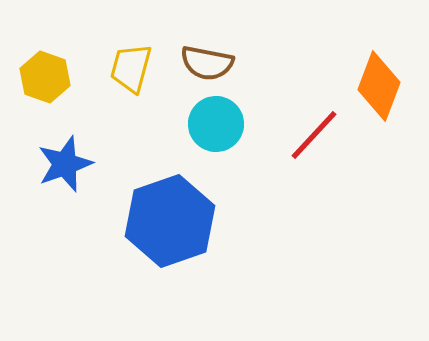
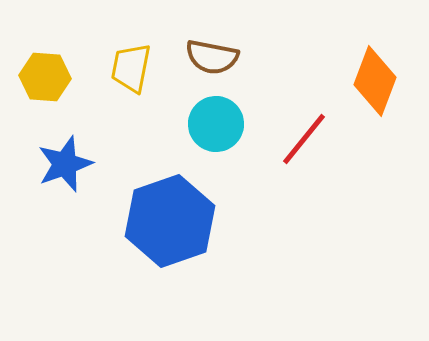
brown semicircle: moved 5 px right, 6 px up
yellow trapezoid: rotated 4 degrees counterclockwise
yellow hexagon: rotated 15 degrees counterclockwise
orange diamond: moved 4 px left, 5 px up
red line: moved 10 px left, 4 px down; rotated 4 degrees counterclockwise
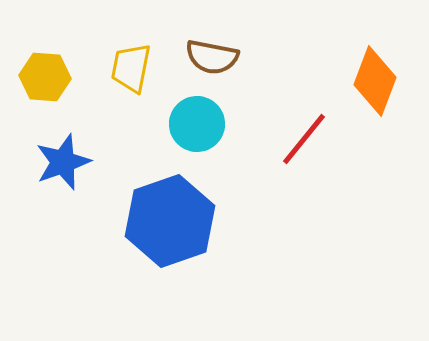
cyan circle: moved 19 px left
blue star: moved 2 px left, 2 px up
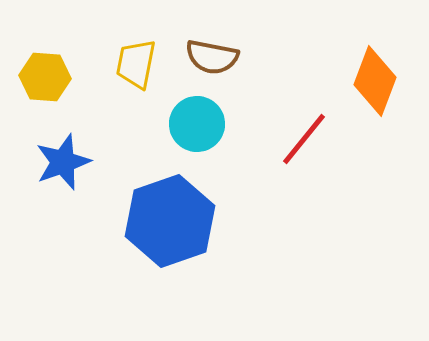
yellow trapezoid: moved 5 px right, 4 px up
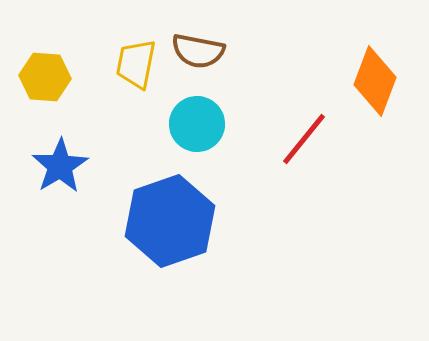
brown semicircle: moved 14 px left, 6 px up
blue star: moved 3 px left, 4 px down; rotated 12 degrees counterclockwise
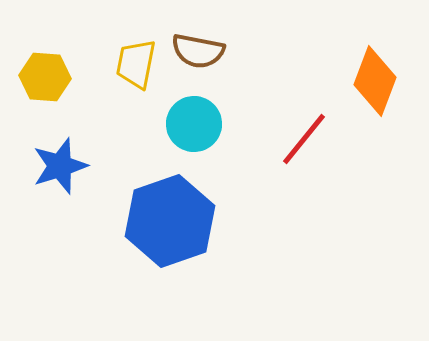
cyan circle: moved 3 px left
blue star: rotated 14 degrees clockwise
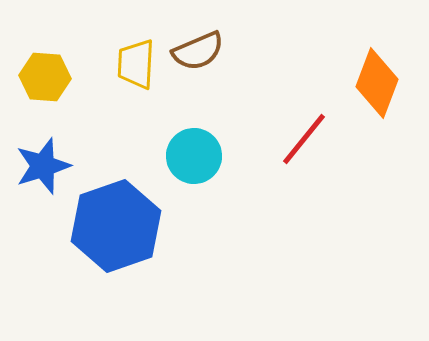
brown semicircle: rotated 34 degrees counterclockwise
yellow trapezoid: rotated 8 degrees counterclockwise
orange diamond: moved 2 px right, 2 px down
cyan circle: moved 32 px down
blue star: moved 17 px left
blue hexagon: moved 54 px left, 5 px down
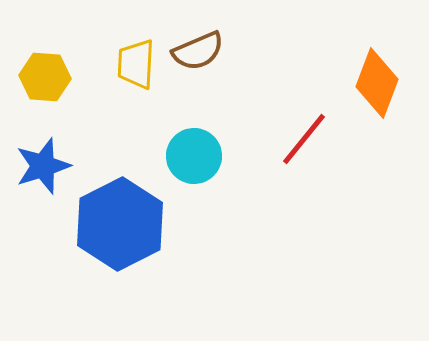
blue hexagon: moved 4 px right, 2 px up; rotated 8 degrees counterclockwise
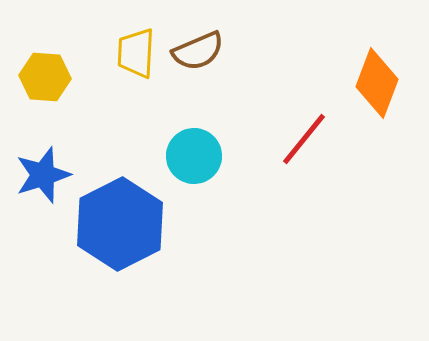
yellow trapezoid: moved 11 px up
blue star: moved 9 px down
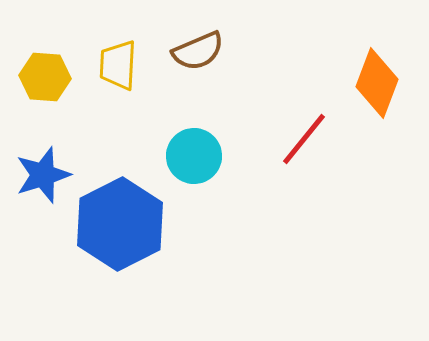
yellow trapezoid: moved 18 px left, 12 px down
